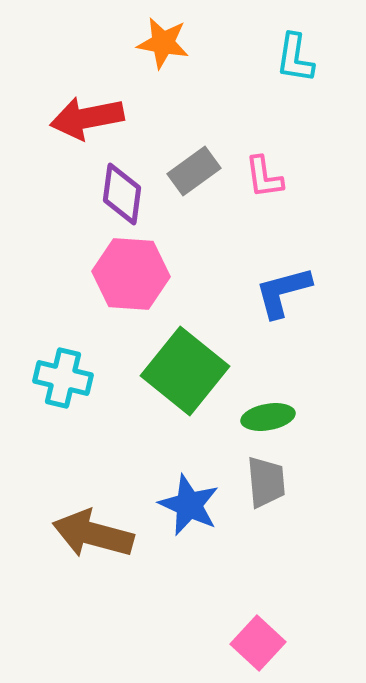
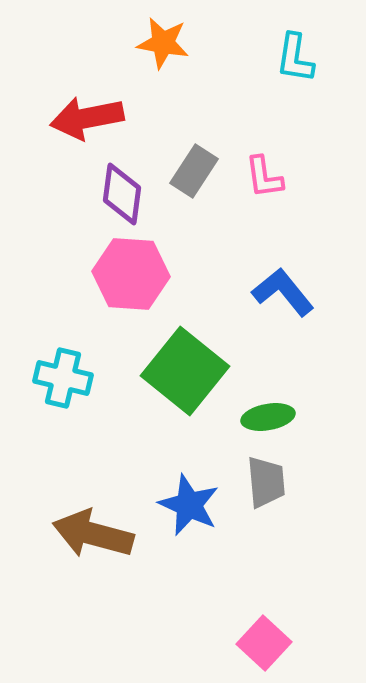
gray rectangle: rotated 21 degrees counterclockwise
blue L-shape: rotated 66 degrees clockwise
pink square: moved 6 px right
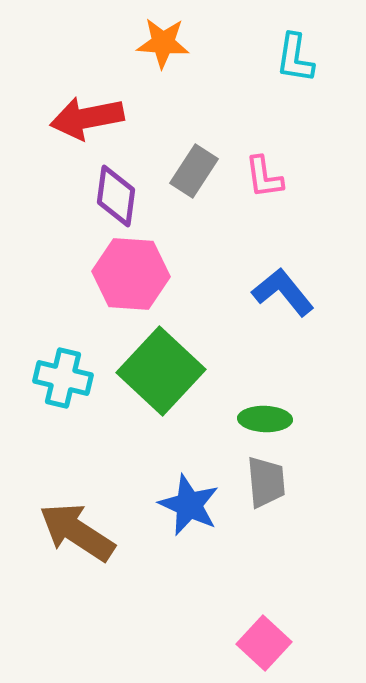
orange star: rotated 6 degrees counterclockwise
purple diamond: moved 6 px left, 2 px down
green square: moved 24 px left; rotated 4 degrees clockwise
green ellipse: moved 3 px left, 2 px down; rotated 12 degrees clockwise
brown arrow: moved 16 px left, 2 px up; rotated 18 degrees clockwise
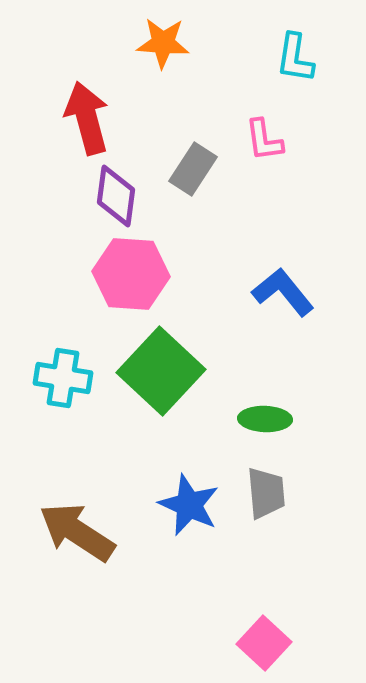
red arrow: rotated 86 degrees clockwise
gray rectangle: moved 1 px left, 2 px up
pink L-shape: moved 37 px up
cyan cross: rotated 4 degrees counterclockwise
gray trapezoid: moved 11 px down
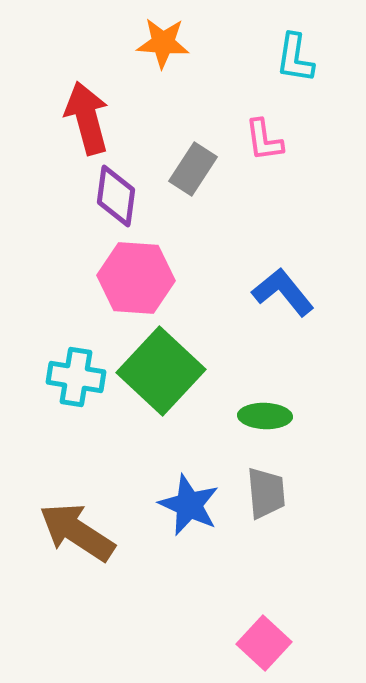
pink hexagon: moved 5 px right, 4 px down
cyan cross: moved 13 px right, 1 px up
green ellipse: moved 3 px up
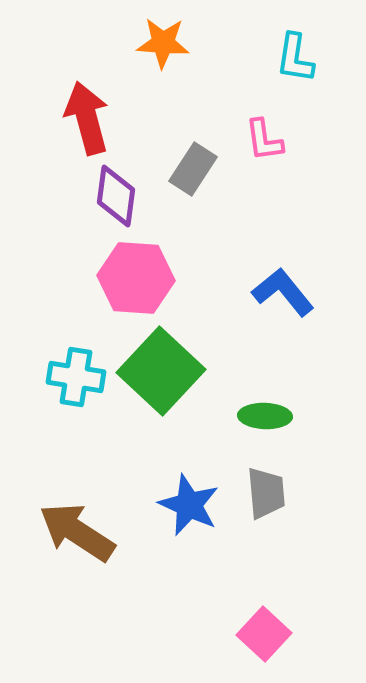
pink square: moved 9 px up
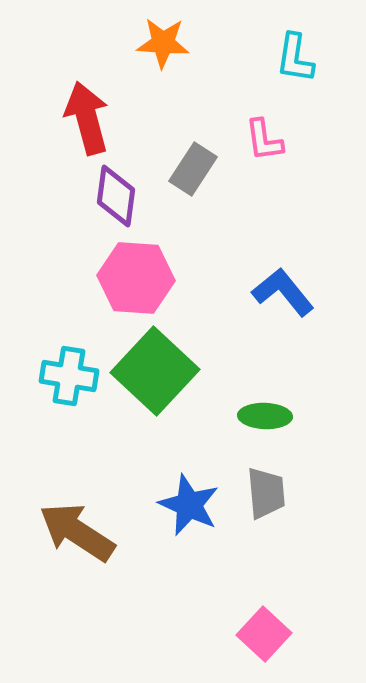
green square: moved 6 px left
cyan cross: moved 7 px left, 1 px up
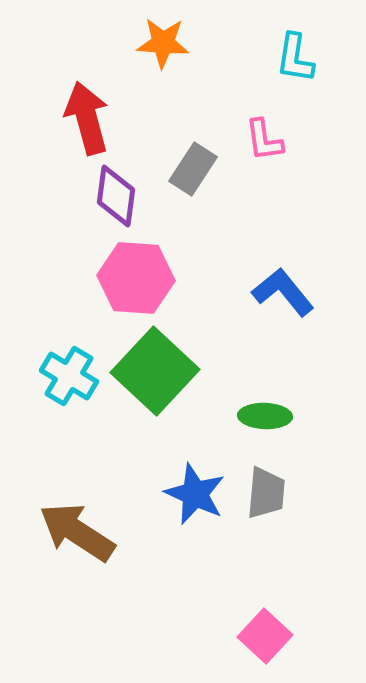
cyan cross: rotated 22 degrees clockwise
gray trapezoid: rotated 10 degrees clockwise
blue star: moved 6 px right, 11 px up
pink square: moved 1 px right, 2 px down
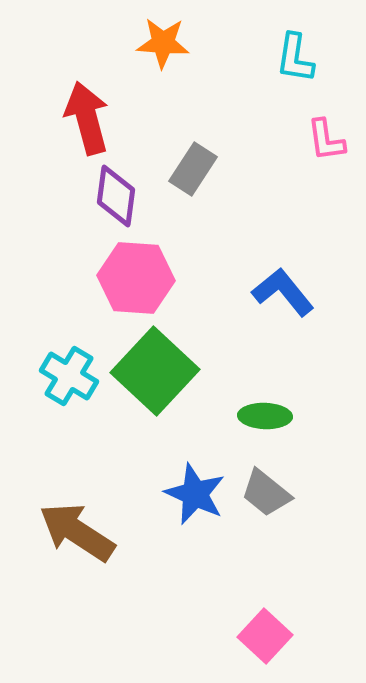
pink L-shape: moved 62 px right
gray trapezoid: rotated 124 degrees clockwise
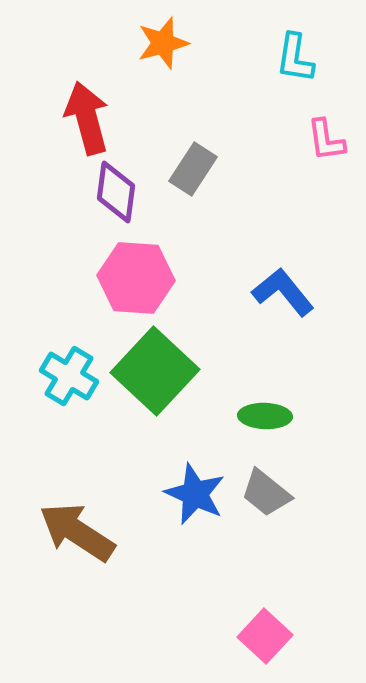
orange star: rotated 20 degrees counterclockwise
purple diamond: moved 4 px up
